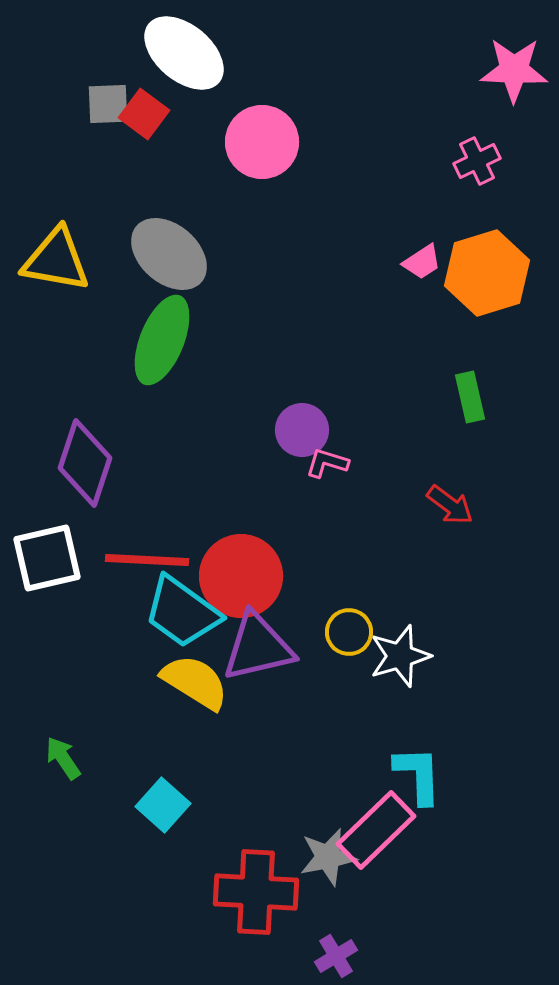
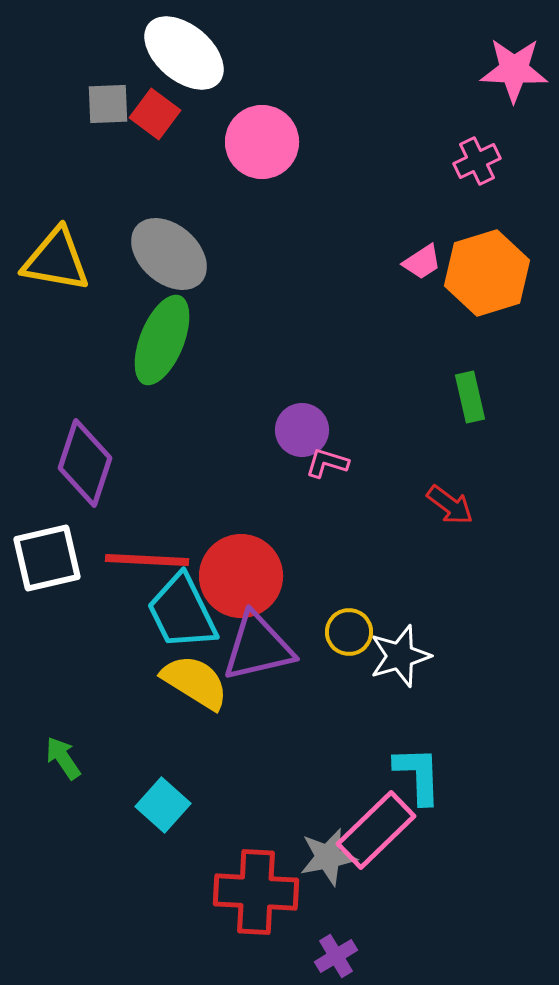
red square: moved 11 px right
cyan trapezoid: rotated 28 degrees clockwise
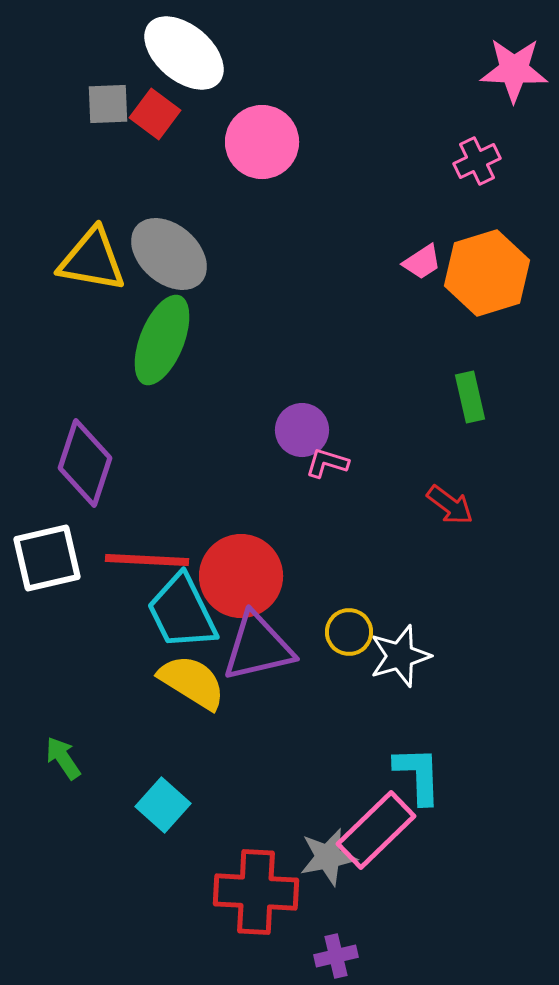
yellow triangle: moved 36 px right
yellow semicircle: moved 3 px left
purple cross: rotated 18 degrees clockwise
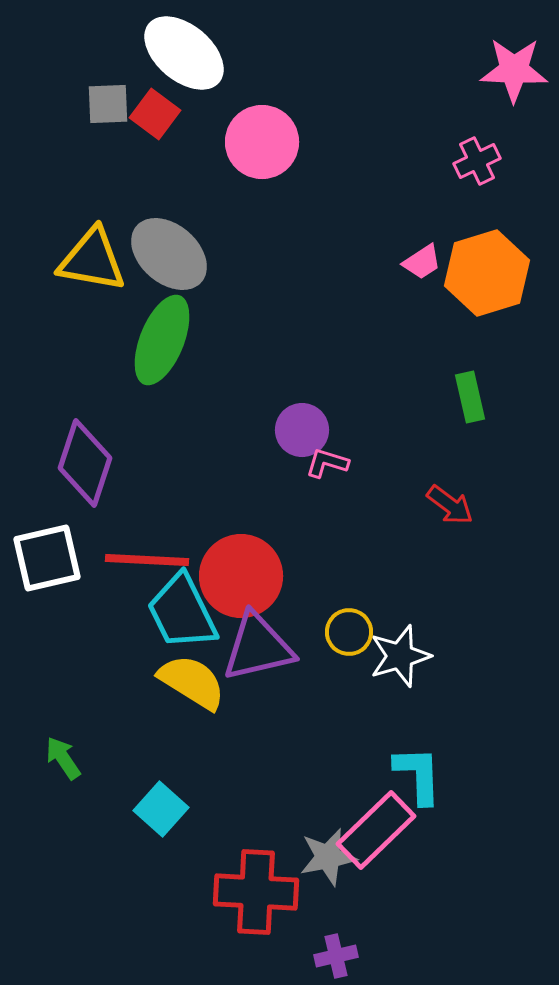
cyan square: moved 2 px left, 4 px down
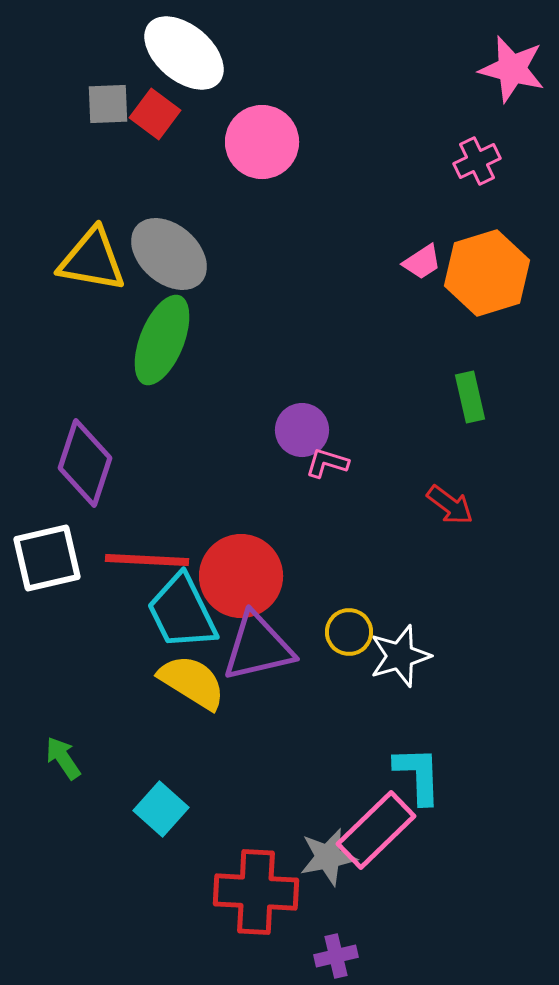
pink star: moved 2 px left, 1 px up; rotated 12 degrees clockwise
